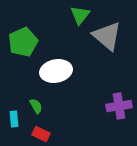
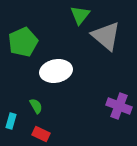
gray triangle: moved 1 px left
purple cross: rotated 30 degrees clockwise
cyan rectangle: moved 3 px left, 2 px down; rotated 21 degrees clockwise
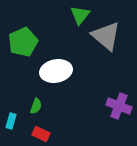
green semicircle: rotated 49 degrees clockwise
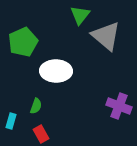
white ellipse: rotated 12 degrees clockwise
red rectangle: rotated 36 degrees clockwise
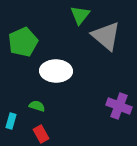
green semicircle: moved 1 px right; rotated 91 degrees counterclockwise
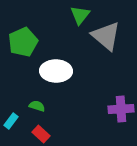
purple cross: moved 2 px right, 3 px down; rotated 25 degrees counterclockwise
cyan rectangle: rotated 21 degrees clockwise
red rectangle: rotated 18 degrees counterclockwise
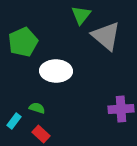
green triangle: moved 1 px right
green semicircle: moved 2 px down
cyan rectangle: moved 3 px right
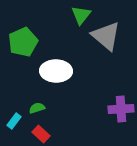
green semicircle: rotated 35 degrees counterclockwise
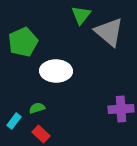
gray triangle: moved 3 px right, 4 px up
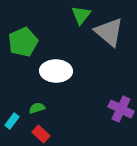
purple cross: rotated 30 degrees clockwise
cyan rectangle: moved 2 px left
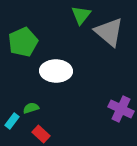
green semicircle: moved 6 px left
